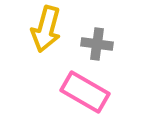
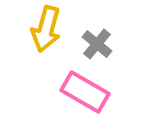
gray cross: rotated 32 degrees clockwise
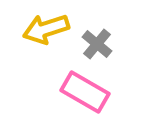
yellow arrow: rotated 57 degrees clockwise
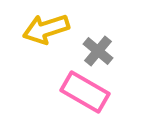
gray cross: moved 1 px right, 7 px down
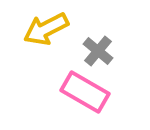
yellow arrow: rotated 9 degrees counterclockwise
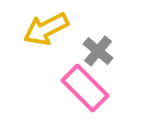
pink rectangle: moved 4 px up; rotated 15 degrees clockwise
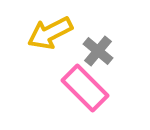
yellow arrow: moved 4 px right, 4 px down
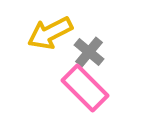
gray cross: moved 9 px left, 1 px down
